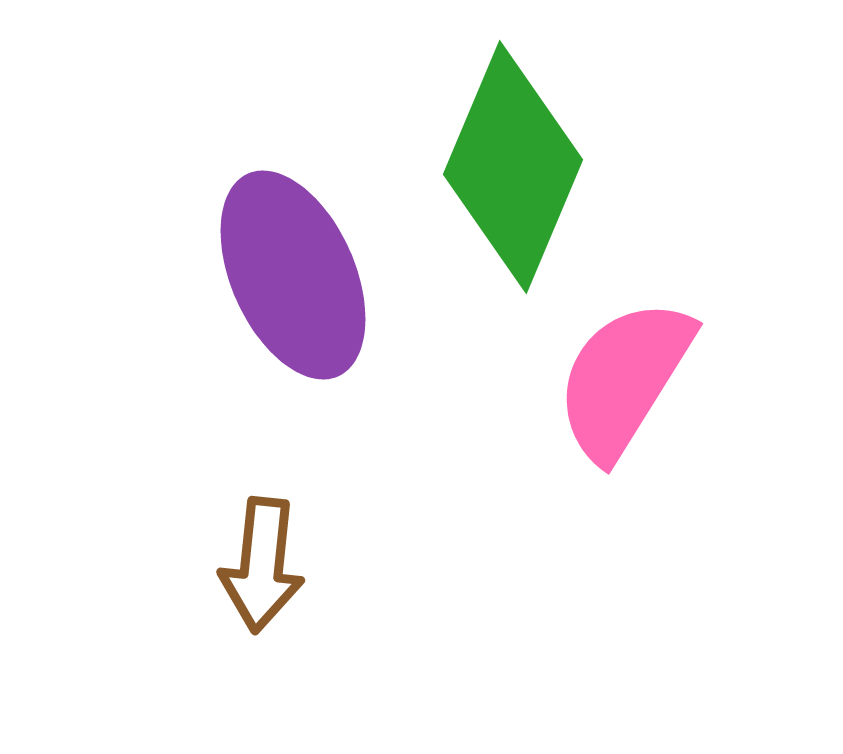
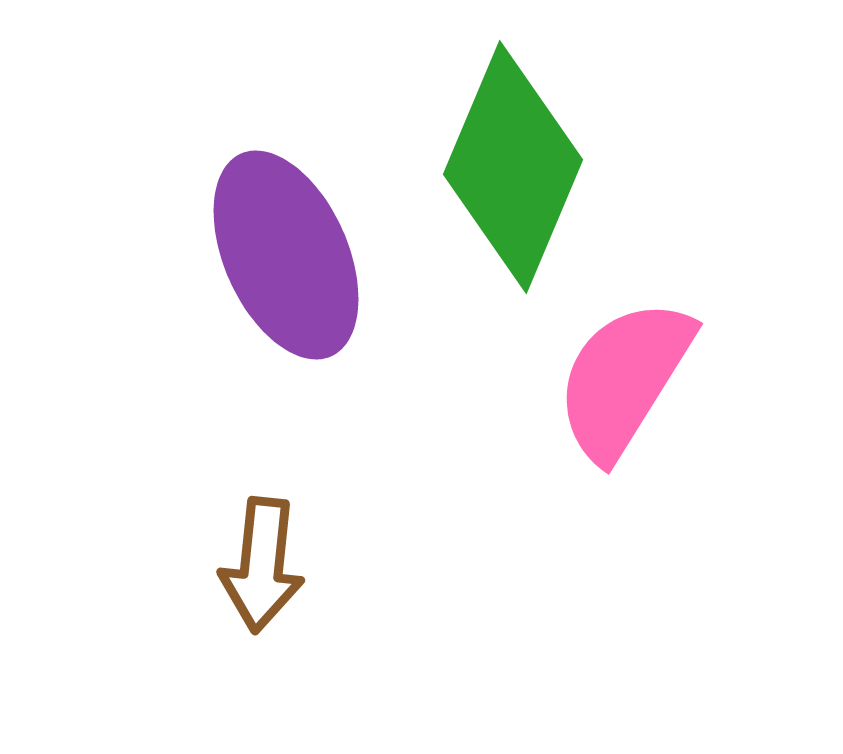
purple ellipse: moved 7 px left, 20 px up
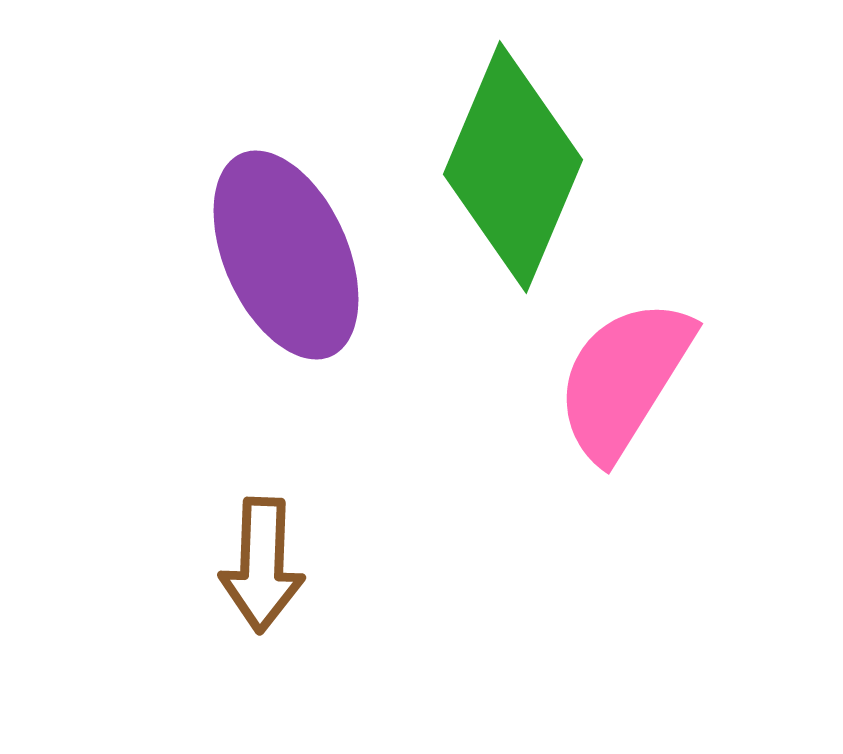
brown arrow: rotated 4 degrees counterclockwise
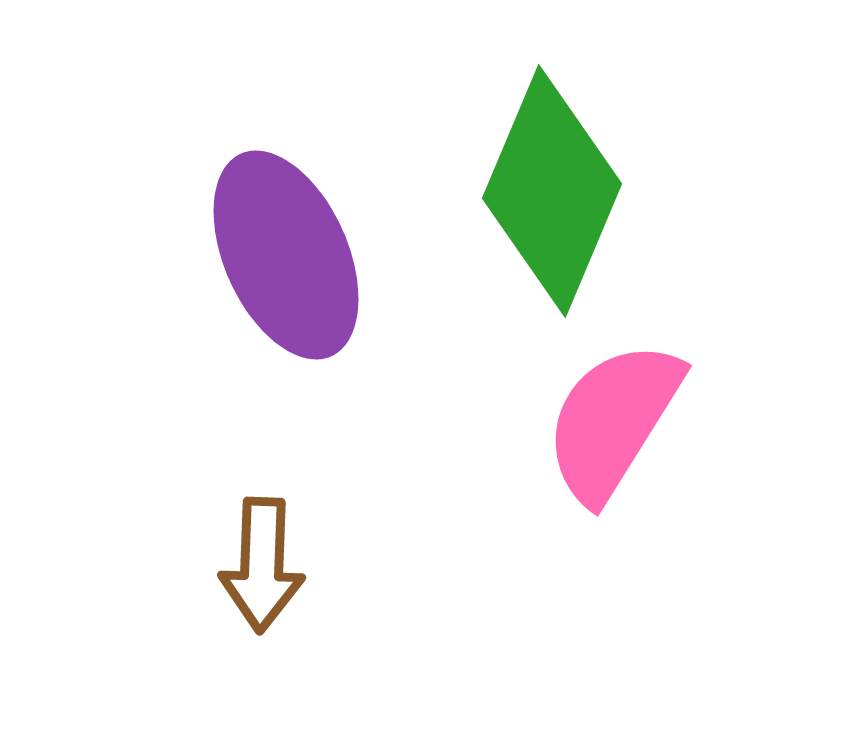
green diamond: moved 39 px right, 24 px down
pink semicircle: moved 11 px left, 42 px down
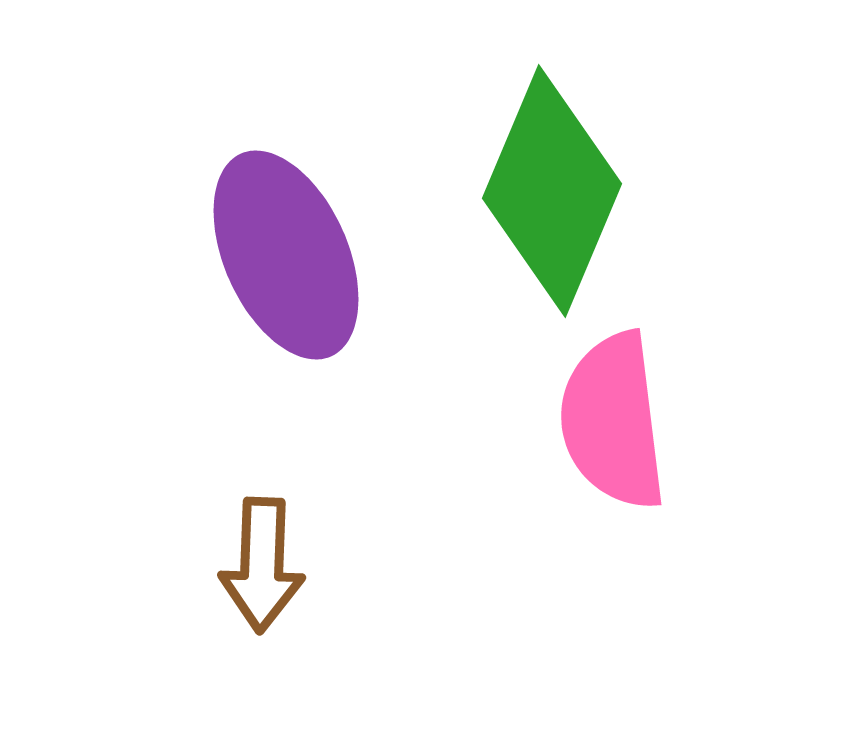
pink semicircle: rotated 39 degrees counterclockwise
